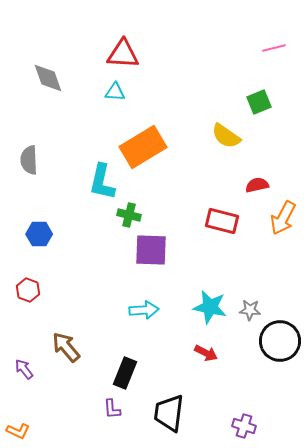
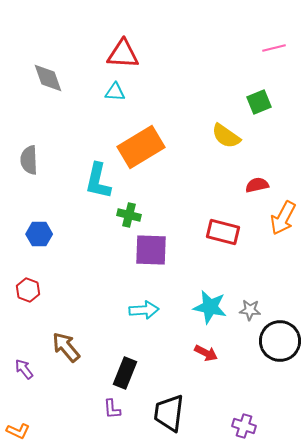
orange rectangle: moved 2 px left
cyan L-shape: moved 4 px left, 1 px up
red rectangle: moved 1 px right, 11 px down
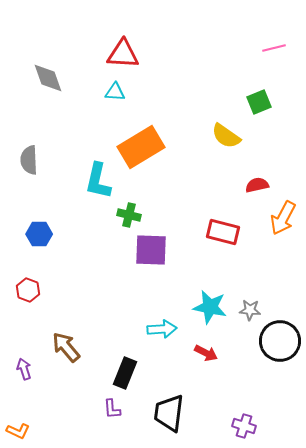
cyan arrow: moved 18 px right, 19 px down
purple arrow: rotated 20 degrees clockwise
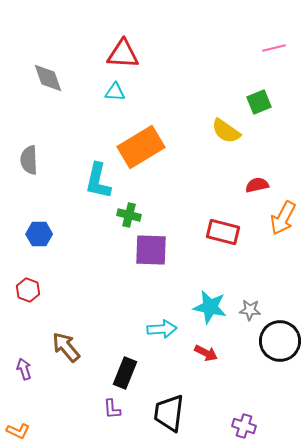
yellow semicircle: moved 5 px up
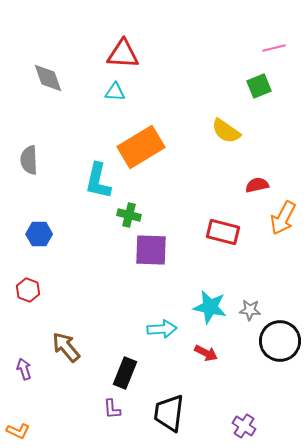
green square: moved 16 px up
purple cross: rotated 15 degrees clockwise
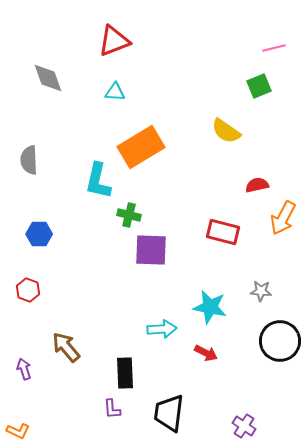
red triangle: moved 9 px left, 13 px up; rotated 24 degrees counterclockwise
gray star: moved 11 px right, 19 px up
black rectangle: rotated 24 degrees counterclockwise
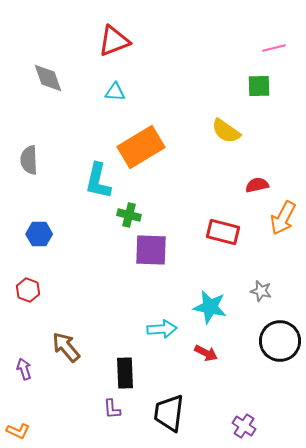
green square: rotated 20 degrees clockwise
gray star: rotated 10 degrees clockwise
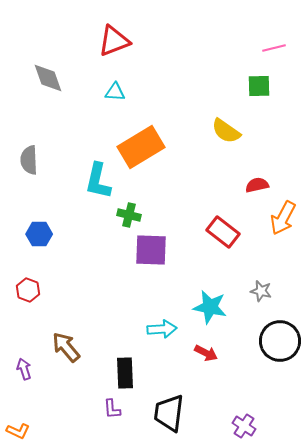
red rectangle: rotated 24 degrees clockwise
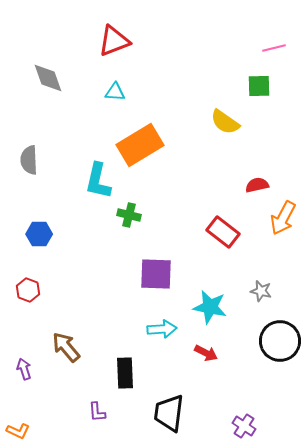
yellow semicircle: moved 1 px left, 9 px up
orange rectangle: moved 1 px left, 2 px up
purple square: moved 5 px right, 24 px down
purple L-shape: moved 15 px left, 3 px down
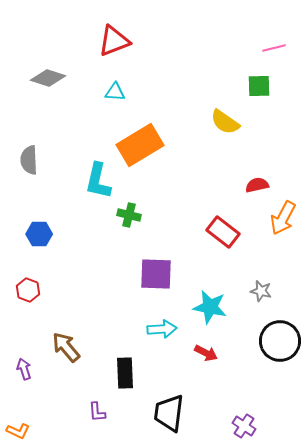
gray diamond: rotated 52 degrees counterclockwise
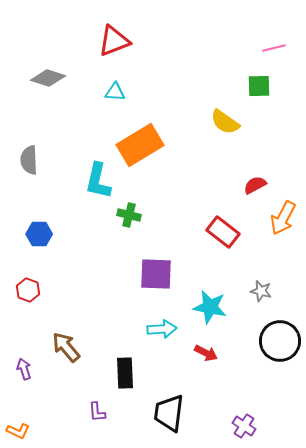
red semicircle: moved 2 px left; rotated 15 degrees counterclockwise
